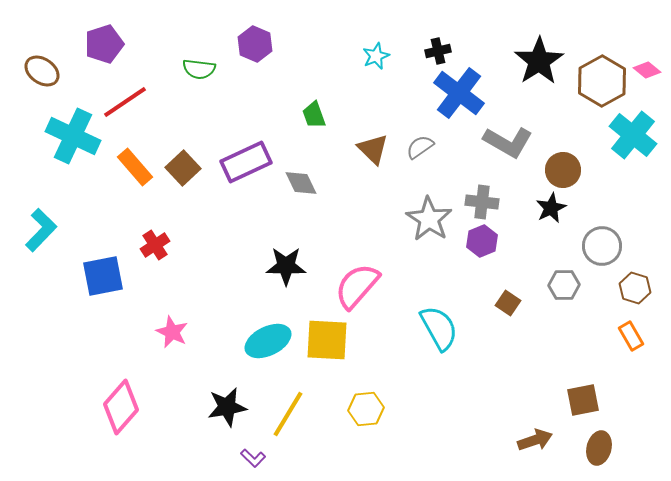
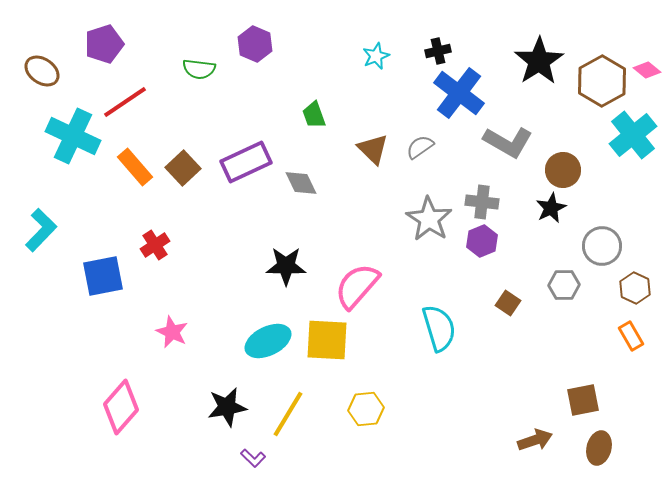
cyan cross at (633, 135): rotated 12 degrees clockwise
brown hexagon at (635, 288): rotated 8 degrees clockwise
cyan semicircle at (439, 328): rotated 12 degrees clockwise
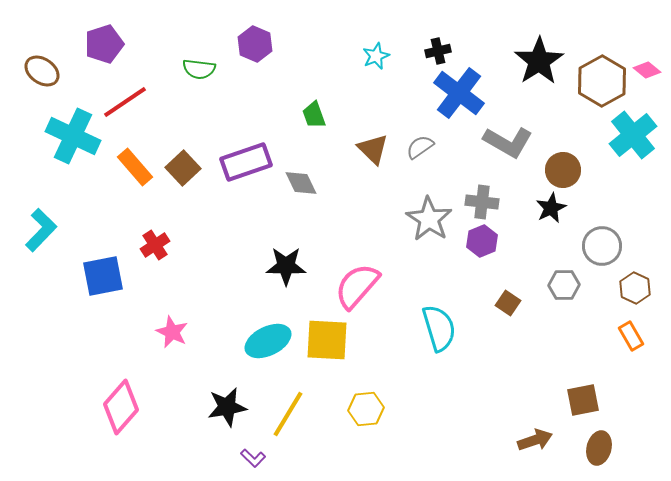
purple rectangle at (246, 162): rotated 6 degrees clockwise
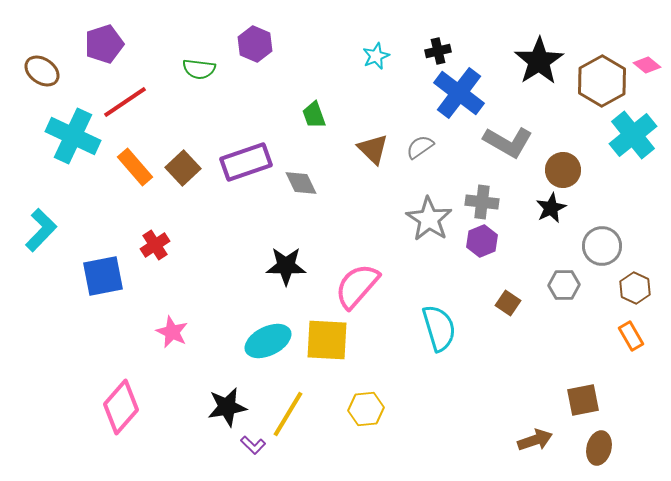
pink diamond at (647, 70): moved 5 px up
purple L-shape at (253, 458): moved 13 px up
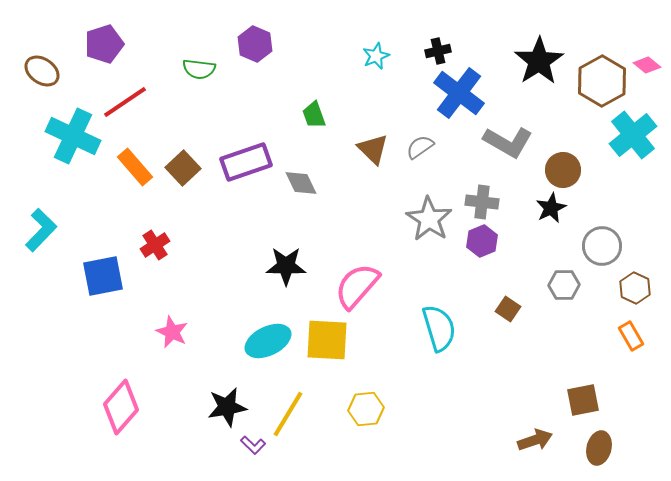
brown square at (508, 303): moved 6 px down
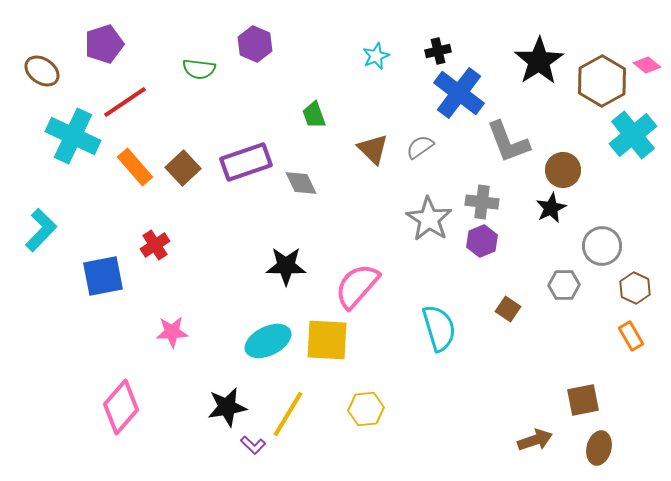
gray L-shape at (508, 142): rotated 39 degrees clockwise
pink star at (172, 332): rotated 28 degrees counterclockwise
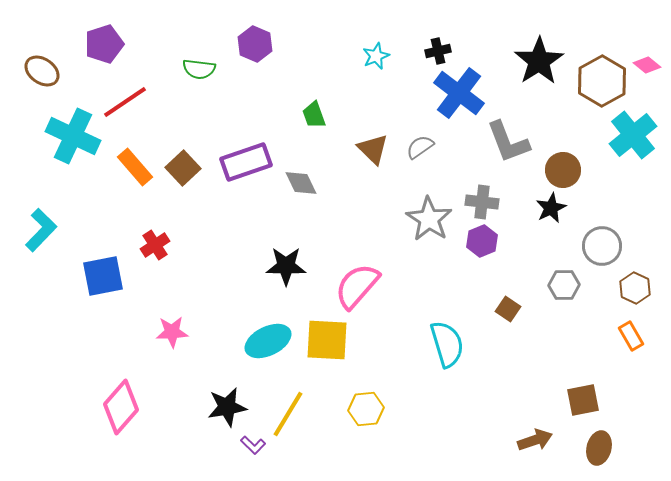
cyan semicircle at (439, 328): moved 8 px right, 16 px down
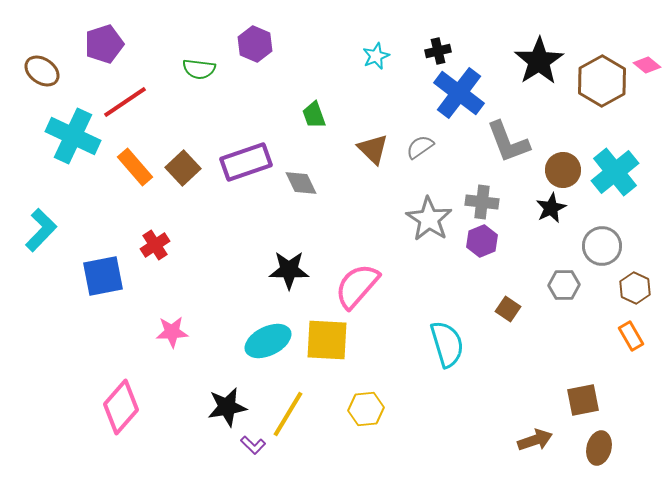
cyan cross at (633, 135): moved 18 px left, 37 px down
black star at (286, 266): moved 3 px right, 4 px down
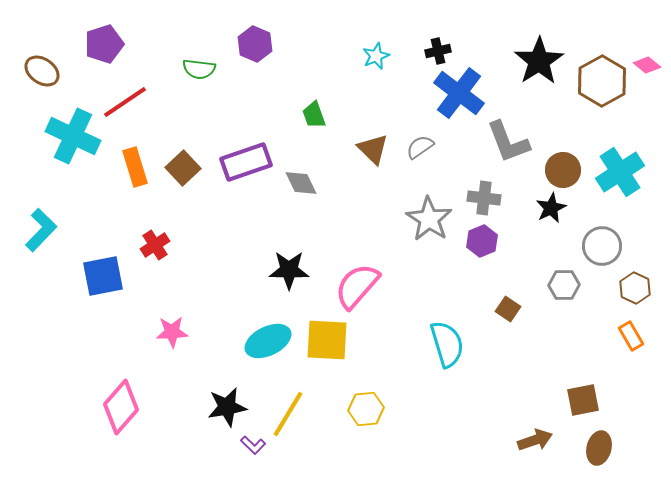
orange rectangle at (135, 167): rotated 24 degrees clockwise
cyan cross at (615, 172): moved 5 px right; rotated 6 degrees clockwise
gray cross at (482, 202): moved 2 px right, 4 px up
